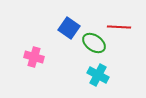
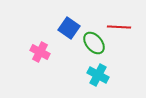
green ellipse: rotated 15 degrees clockwise
pink cross: moved 6 px right, 5 px up; rotated 12 degrees clockwise
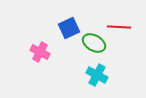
blue square: rotated 30 degrees clockwise
green ellipse: rotated 20 degrees counterclockwise
cyan cross: moved 1 px left
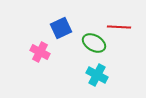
blue square: moved 8 px left
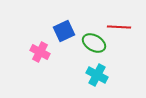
blue square: moved 3 px right, 3 px down
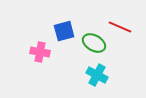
red line: moved 1 px right; rotated 20 degrees clockwise
blue square: rotated 10 degrees clockwise
pink cross: rotated 18 degrees counterclockwise
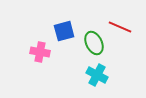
green ellipse: rotated 35 degrees clockwise
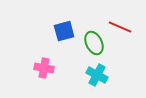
pink cross: moved 4 px right, 16 px down
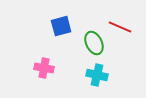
blue square: moved 3 px left, 5 px up
cyan cross: rotated 15 degrees counterclockwise
